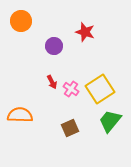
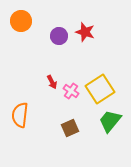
purple circle: moved 5 px right, 10 px up
pink cross: moved 2 px down
orange semicircle: rotated 85 degrees counterclockwise
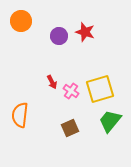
yellow square: rotated 16 degrees clockwise
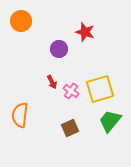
purple circle: moved 13 px down
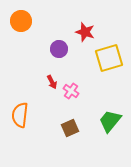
yellow square: moved 9 px right, 31 px up
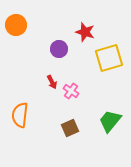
orange circle: moved 5 px left, 4 px down
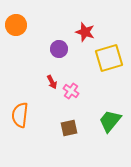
brown square: moved 1 px left; rotated 12 degrees clockwise
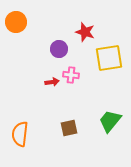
orange circle: moved 3 px up
yellow square: rotated 8 degrees clockwise
red arrow: rotated 72 degrees counterclockwise
pink cross: moved 16 px up; rotated 28 degrees counterclockwise
orange semicircle: moved 19 px down
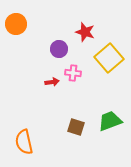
orange circle: moved 2 px down
yellow square: rotated 32 degrees counterclockwise
pink cross: moved 2 px right, 2 px up
green trapezoid: rotated 30 degrees clockwise
brown square: moved 7 px right, 1 px up; rotated 30 degrees clockwise
orange semicircle: moved 4 px right, 8 px down; rotated 20 degrees counterclockwise
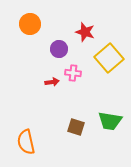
orange circle: moved 14 px right
green trapezoid: rotated 150 degrees counterclockwise
orange semicircle: moved 2 px right
